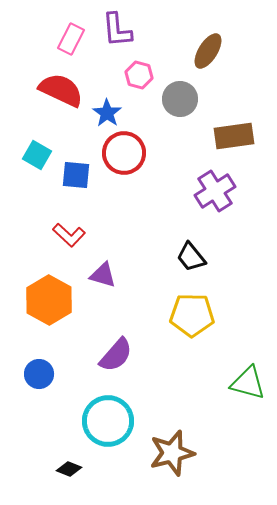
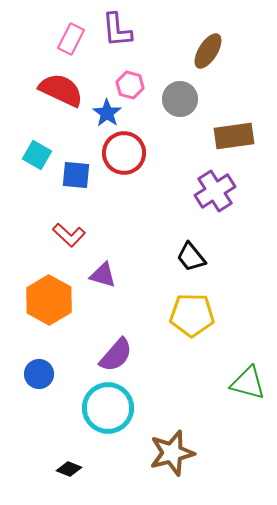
pink hexagon: moved 9 px left, 10 px down
cyan circle: moved 13 px up
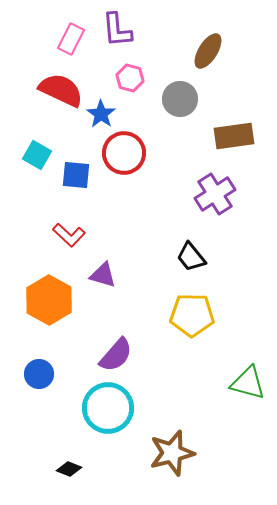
pink hexagon: moved 7 px up
blue star: moved 6 px left, 1 px down
purple cross: moved 3 px down
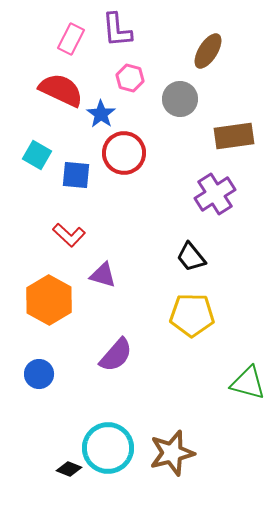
cyan circle: moved 40 px down
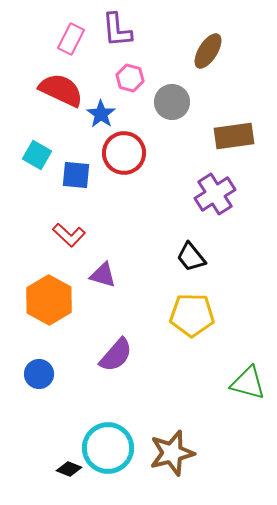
gray circle: moved 8 px left, 3 px down
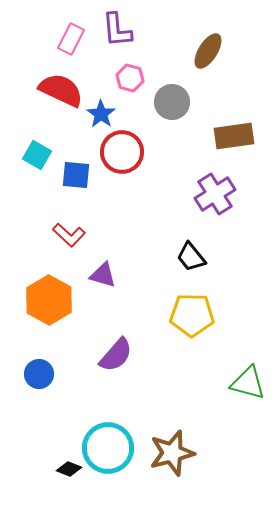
red circle: moved 2 px left, 1 px up
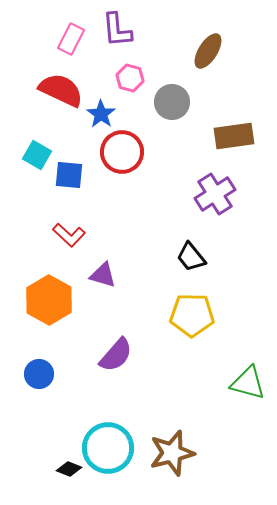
blue square: moved 7 px left
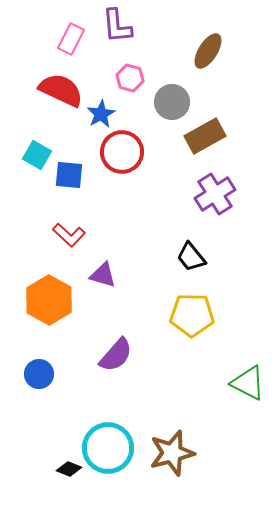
purple L-shape: moved 4 px up
blue star: rotated 8 degrees clockwise
brown rectangle: moved 29 px left; rotated 21 degrees counterclockwise
green triangle: rotated 12 degrees clockwise
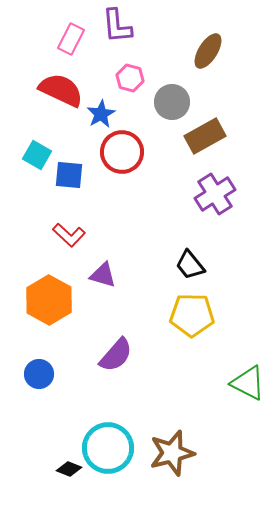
black trapezoid: moved 1 px left, 8 px down
